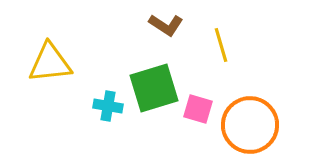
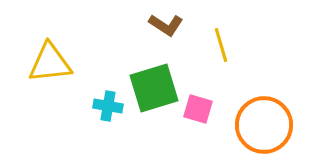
orange circle: moved 14 px right
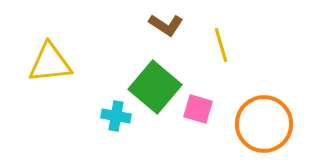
green square: moved 1 px right, 1 px up; rotated 33 degrees counterclockwise
cyan cross: moved 8 px right, 10 px down
orange circle: moved 1 px up
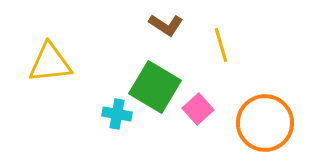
green square: rotated 9 degrees counterclockwise
pink square: rotated 32 degrees clockwise
cyan cross: moved 1 px right, 2 px up
orange circle: moved 1 px right, 1 px up
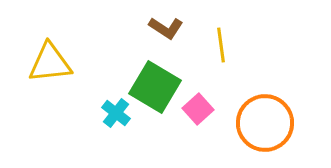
brown L-shape: moved 3 px down
yellow line: rotated 8 degrees clockwise
cyan cross: moved 1 px left, 1 px up; rotated 28 degrees clockwise
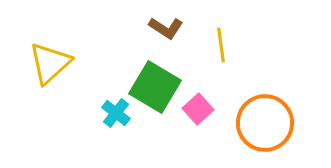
yellow triangle: rotated 36 degrees counterclockwise
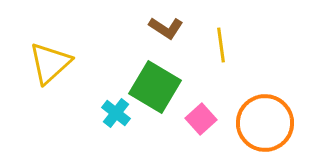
pink square: moved 3 px right, 10 px down
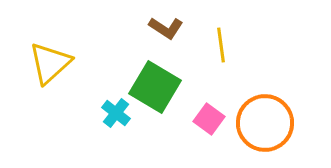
pink square: moved 8 px right; rotated 12 degrees counterclockwise
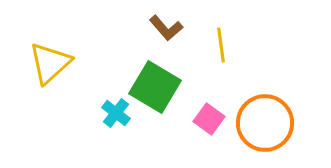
brown L-shape: rotated 16 degrees clockwise
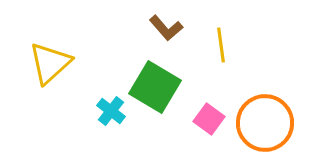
cyan cross: moved 5 px left, 2 px up
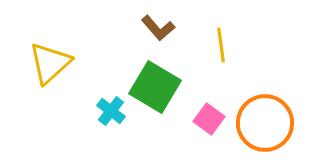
brown L-shape: moved 8 px left
